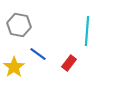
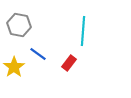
cyan line: moved 4 px left
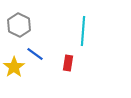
gray hexagon: rotated 15 degrees clockwise
blue line: moved 3 px left
red rectangle: moved 1 px left; rotated 28 degrees counterclockwise
